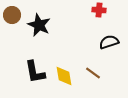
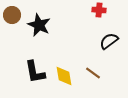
black semicircle: moved 1 px up; rotated 18 degrees counterclockwise
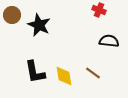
red cross: rotated 16 degrees clockwise
black semicircle: rotated 42 degrees clockwise
